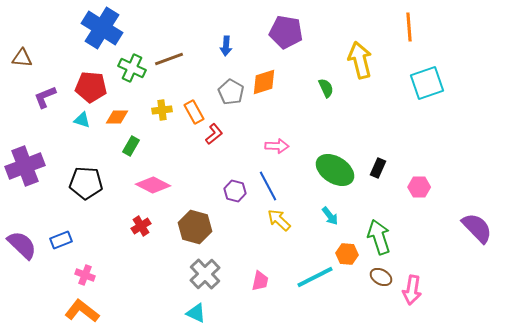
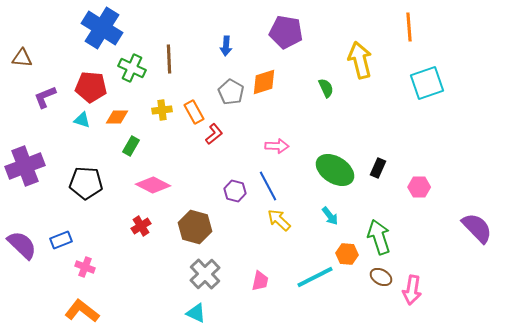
brown line at (169, 59): rotated 72 degrees counterclockwise
pink cross at (85, 275): moved 8 px up
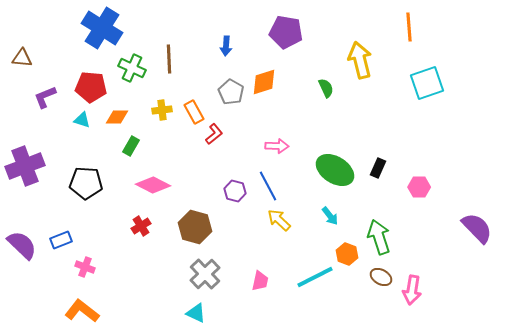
orange hexagon at (347, 254): rotated 15 degrees clockwise
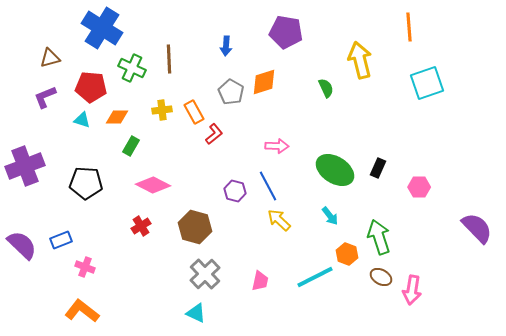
brown triangle at (22, 58): moved 28 px right; rotated 20 degrees counterclockwise
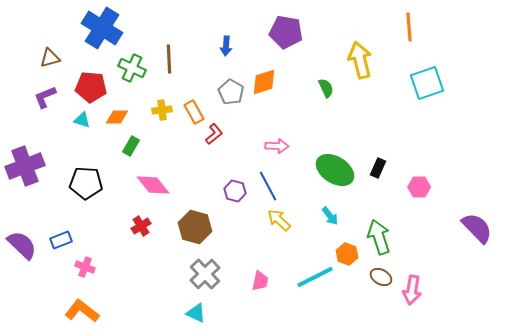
pink diamond at (153, 185): rotated 24 degrees clockwise
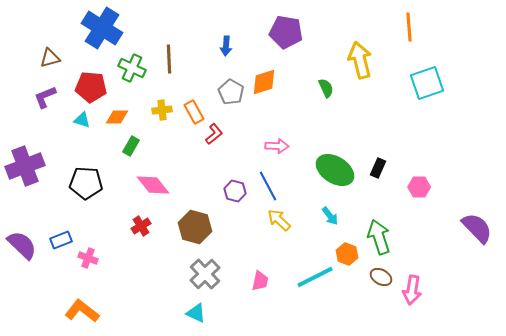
pink cross at (85, 267): moved 3 px right, 9 px up
